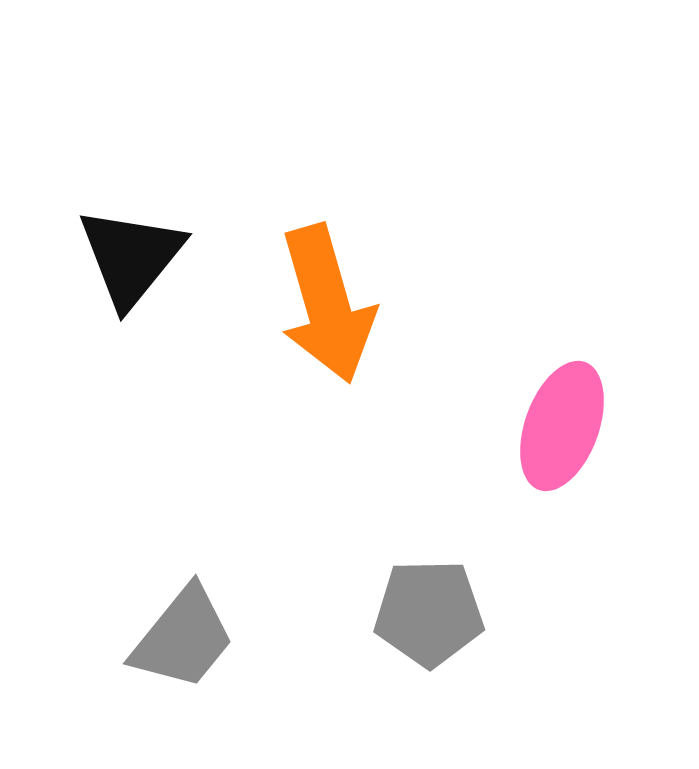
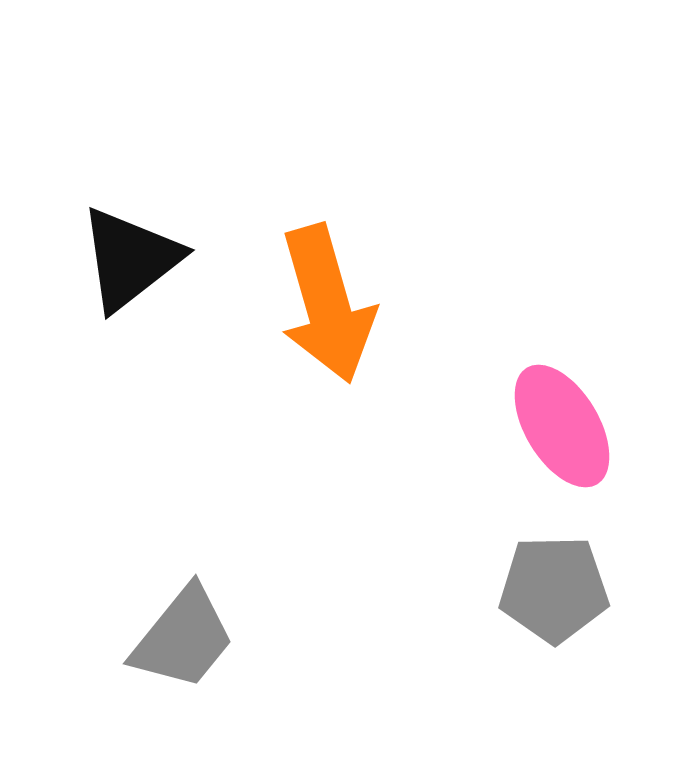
black triangle: moved 1 px left, 2 px down; rotated 13 degrees clockwise
pink ellipse: rotated 51 degrees counterclockwise
gray pentagon: moved 125 px right, 24 px up
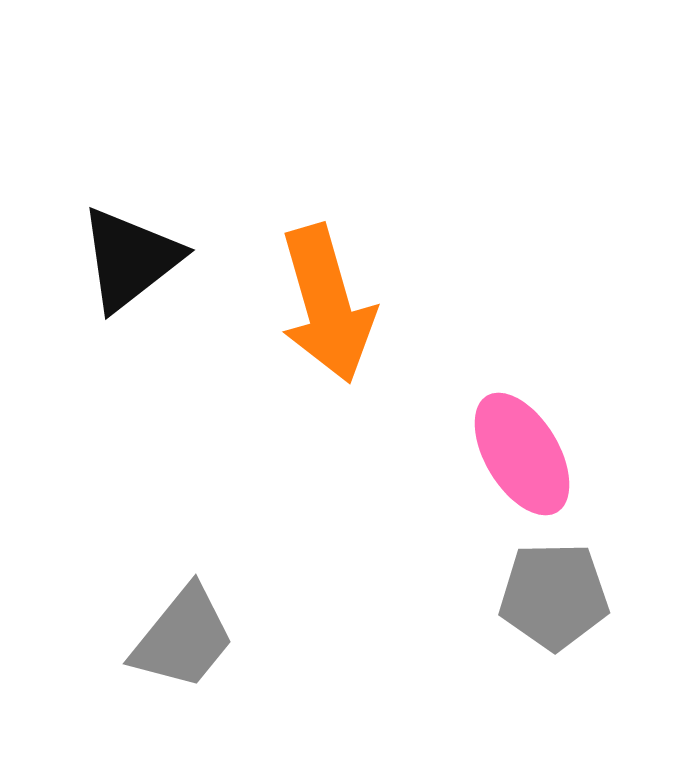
pink ellipse: moved 40 px left, 28 px down
gray pentagon: moved 7 px down
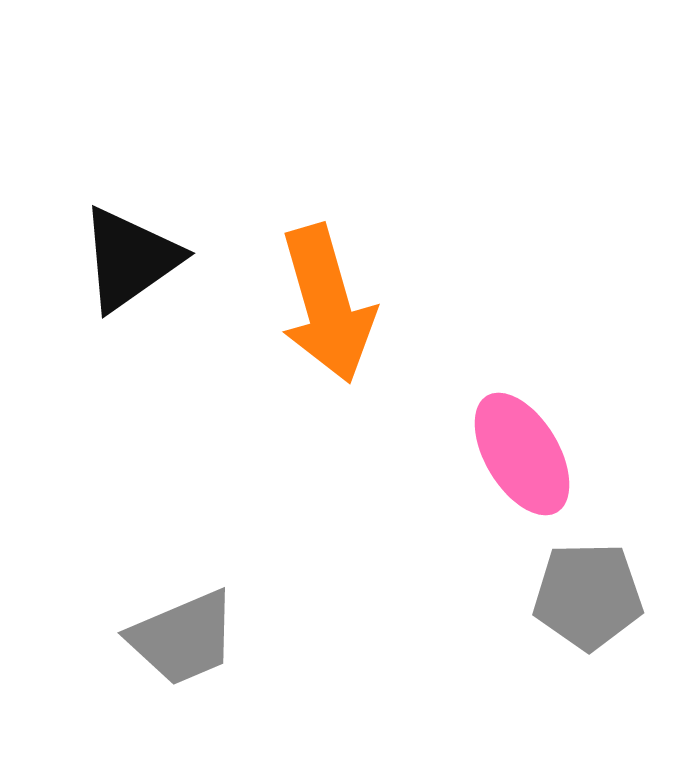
black triangle: rotated 3 degrees clockwise
gray pentagon: moved 34 px right
gray trapezoid: rotated 28 degrees clockwise
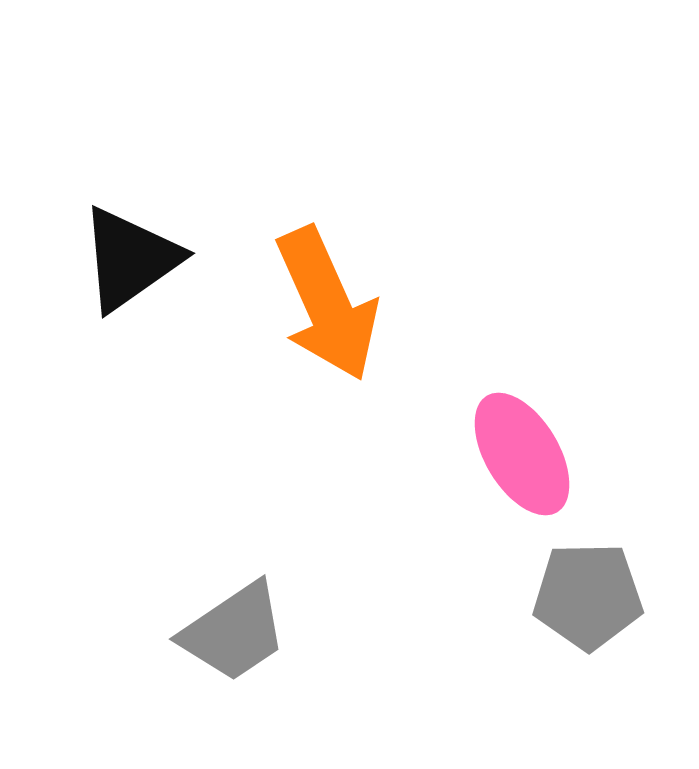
orange arrow: rotated 8 degrees counterclockwise
gray trapezoid: moved 51 px right, 6 px up; rotated 11 degrees counterclockwise
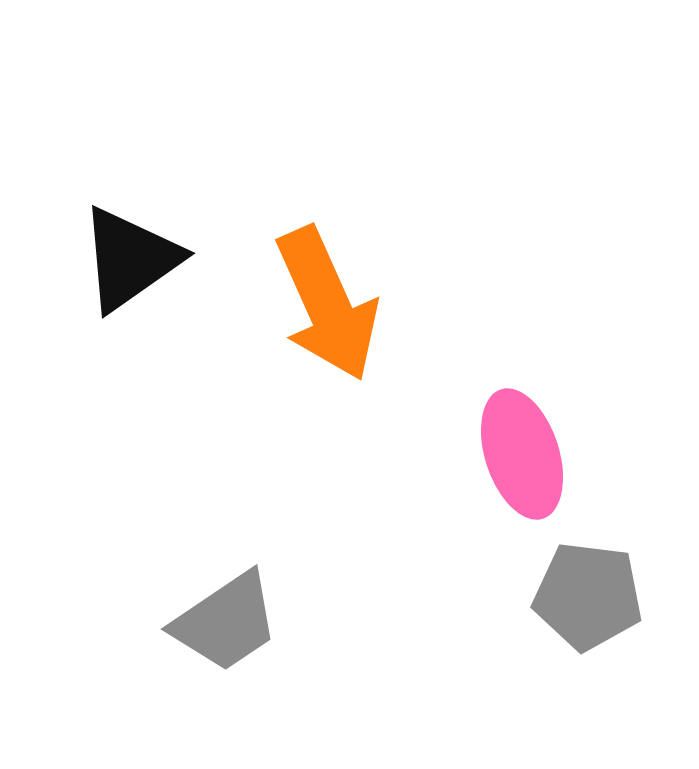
pink ellipse: rotated 13 degrees clockwise
gray pentagon: rotated 8 degrees clockwise
gray trapezoid: moved 8 px left, 10 px up
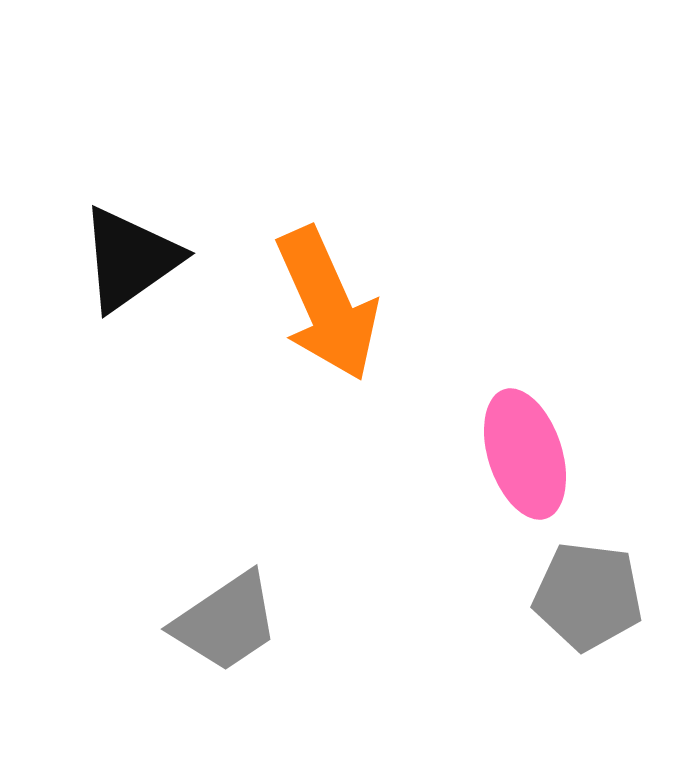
pink ellipse: moved 3 px right
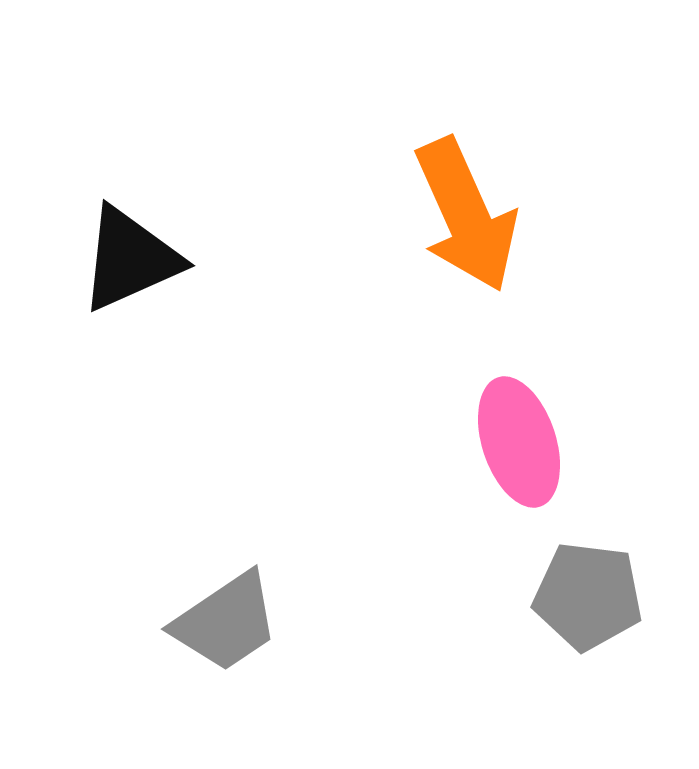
black triangle: rotated 11 degrees clockwise
orange arrow: moved 139 px right, 89 px up
pink ellipse: moved 6 px left, 12 px up
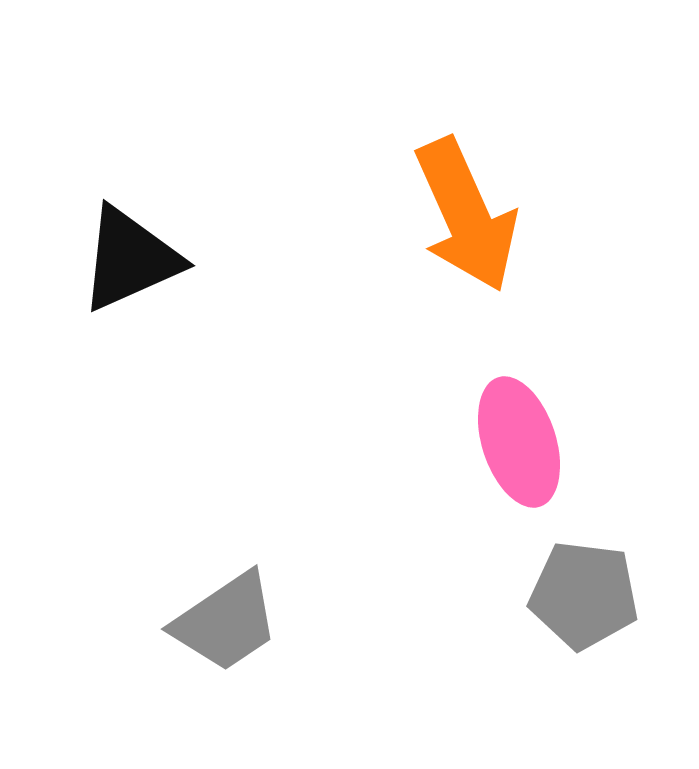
gray pentagon: moved 4 px left, 1 px up
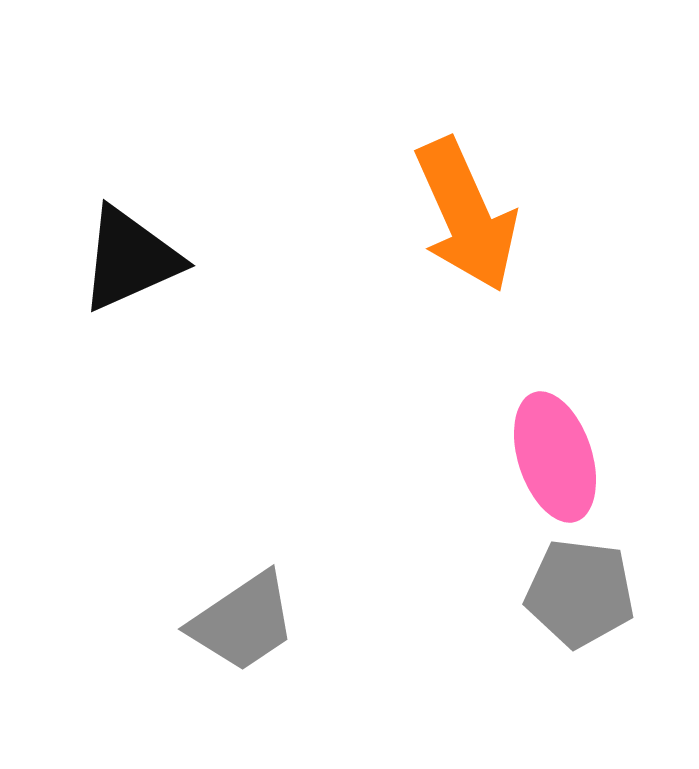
pink ellipse: moved 36 px right, 15 px down
gray pentagon: moved 4 px left, 2 px up
gray trapezoid: moved 17 px right
